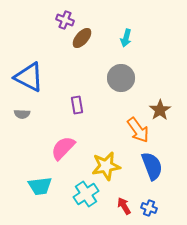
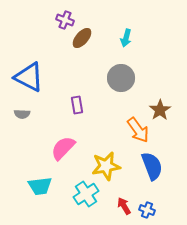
blue cross: moved 2 px left, 2 px down
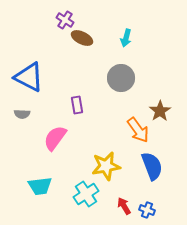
purple cross: rotated 12 degrees clockwise
brown ellipse: rotated 75 degrees clockwise
brown star: moved 1 px down
pink semicircle: moved 8 px left, 10 px up; rotated 8 degrees counterclockwise
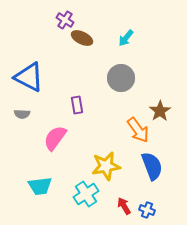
cyan arrow: rotated 24 degrees clockwise
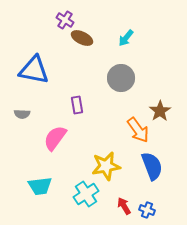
blue triangle: moved 5 px right, 7 px up; rotated 16 degrees counterclockwise
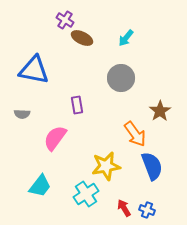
orange arrow: moved 3 px left, 4 px down
cyan trapezoid: rotated 45 degrees counterclockwise
red arrow: moved 2 px down
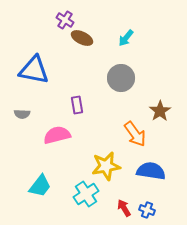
pink semicircle: moved 2 px right, 3 px up; rotated 40 degrees clockwise
blue semicircle: moved 1 px left, 5 px down; rotated 60 degrees counterclockwise
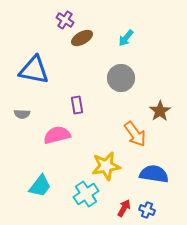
brown ellipse: rotated 55 degrees counterclockwise
blue semicircle: moved 3 px right, 3 px down
red arrow: rotated 60 degrees clockwise
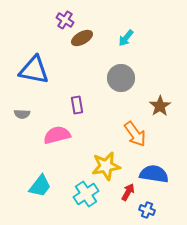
brown star: moved 5 px up
red arrow: moved 4 px right, 16 px up
